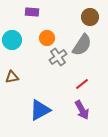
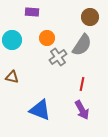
brown triangle: rotated 24 degrees clockwise
red line: rotated 40 degrees counterclockwise
blue triangle: rotated 50 degrees clockwise
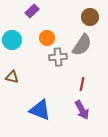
purple rectangle: moved 1 px up; rotated 48 degrees counterclockwise
gray cross: rotated 30 degrees clockwise
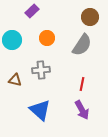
gray cross: moved 17 px left, 13 px down
brown triangle: moved 3 px right, 3 px down
blue triangle: rotated 20 degrees clockwise
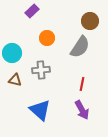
brown circle: moved 4 px down
cyan circle: moved 13 px down
gray semicircle: moved 2 px left, 2 px down
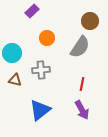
blue triangle: rotated 40 degrees clockwise
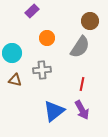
gray cross: moved 1 px right
blue triangle: moved 14 px right, 1 px down
